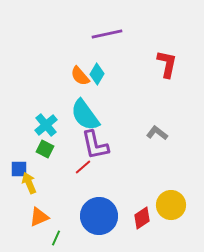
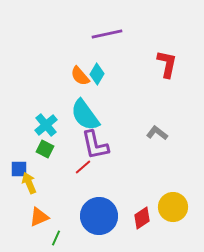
yellow circle: moved 2 px right, 2 px down
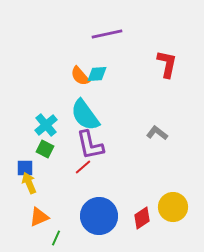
cyan diamond: rotated 55 degrees clockwise
purple L-shape: moved 5 px left
blue square: moved 6 px right, 1 px up
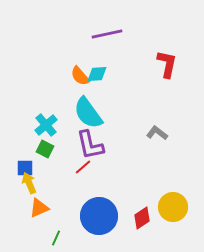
cyan semicircle: moved 3 px right, 2 px up
orange triangle: moved 9 px up
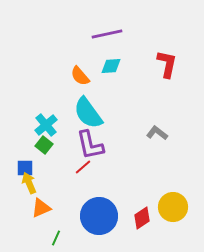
cyan diamond: moved 14 px right, 8 px up
green square: moved 1 px left, 4 px up; rotated 12 degrees clockwise
orange triangle: moved 2 px right
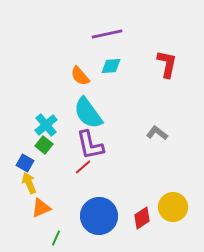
blue square: moved 5 px up; rotated 30 degrees clockwise
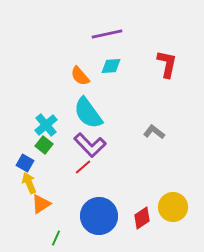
gray L-shape: moved 3 px left, 1 px up
purple L-shape: rotated 32 degrees counterclockwise
orange triangle: moved 4 px up; rotated 10 degrees counterclockwise
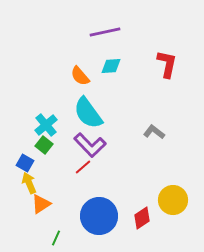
purple line: moved 2 px left, 2 px up
yellow circle: moved 7 px up
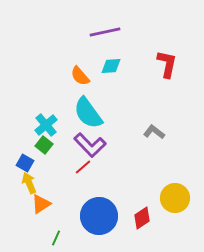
yellow circle: moved 2 px right, 2 px up
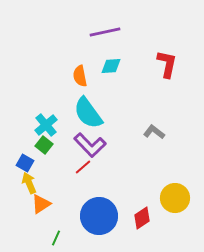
orange semicircle: rotated 30 degrees clockwise
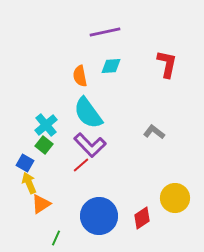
red line: moved 2 px left, 2 px up
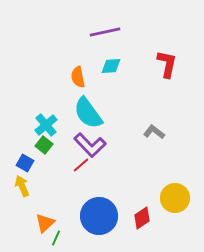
orange semicircle: moved 2 px left, 1 px down
yellow arrow: moved 7 px left, 3 px down
orange triangle: moved 4 px right, 19 px down; rotated 10 degrees counterclockwise
